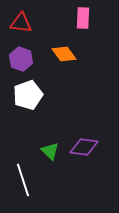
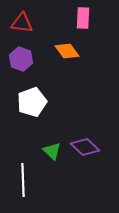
red triangle: moved 1 px right
orange diamond: moved 3 px right, 3 px up
white pentagon: moved 4 px right, 7 px down
purple diamond: moved 1 px right; rotated 36 degrees clockwise
green triangle: moved 2 px right
white line: rotated 16 degrees clockwise
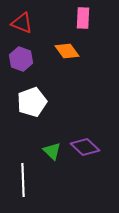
red triangle: rotated 15 degrees clockwise
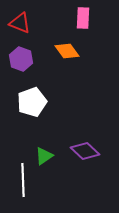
red triangle: moved 2 px left
purple diamond: moved 4 px down
green triangle: moved 8 px left, 5 px down; rotated 42 degrees clockwise
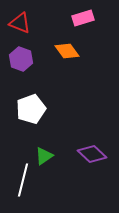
pink rectangle: rotated 70 degrees clockwise
white pentagon: moved 1 px left, 7 px down
purple diamond: moved 7 px right, 3 px down
white line: rotated 16 degrees clockwise
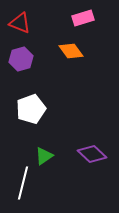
orange diamond: moved 4 px right
purple hexagon: rotated 25 degrees clockwise
white line: moved 3 px down
